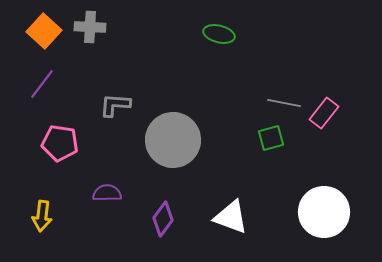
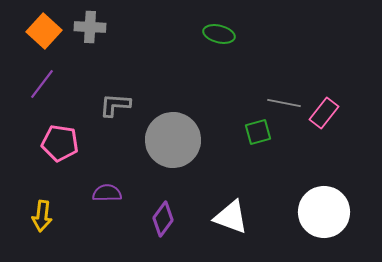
green square: moved 13 px left, 6 px up
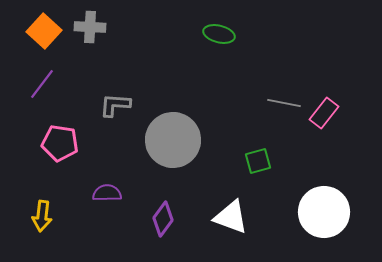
green square: moved 29 px down
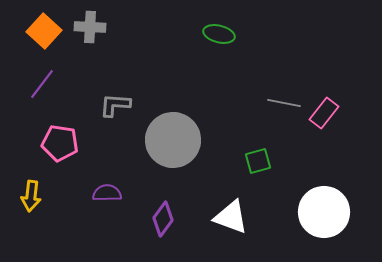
yellow arrow: moved 11 px left, 20 px up
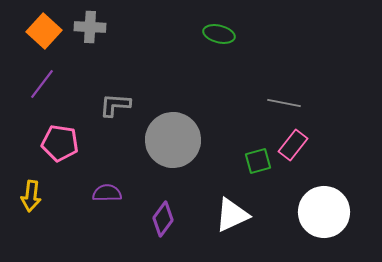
pink rectangle: moved 31 px left, 32 px down
white triangle: moved 1 px right, 2 px up; rotated 45 degrees counterclockwise
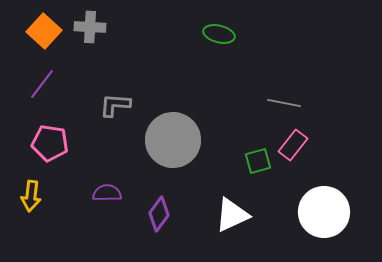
pink pentagon: moved 10 px left
purple diamond: moved 4 px left, 5 px up
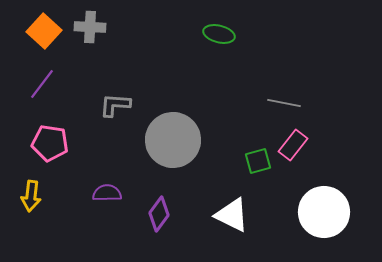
white triangle: rotated 51 degrees clockwise
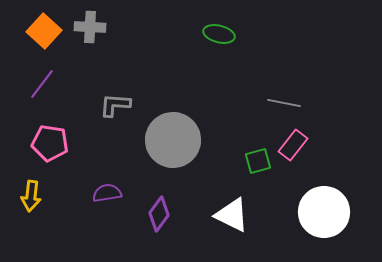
purple semicircle: rotated 8 degrees counterclockwise
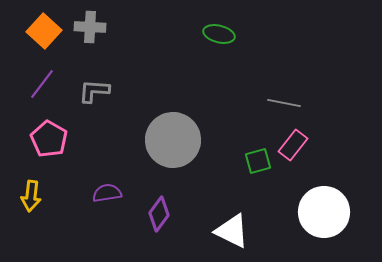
gray L-shape: moved 21 px left, 14 px up
pink pentagon: moved 1 px left, 4 px up; rotated 21 degrees clockwise
white triangle: moved 16 px down
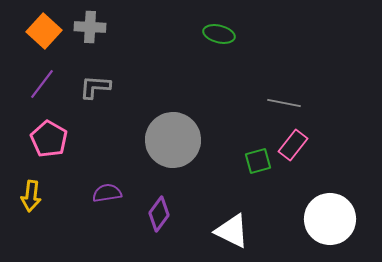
gray L-shape: moved 1 px right, 4 px up
white circle: moved 6 px right, 7 px down
